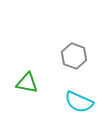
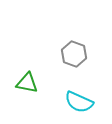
gray hexagon: moved 2 px up
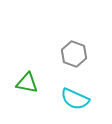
cyan semicircle: moved 4 px left, 3 px up
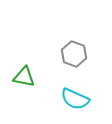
green triangle: moved 3 px left, 6 px up
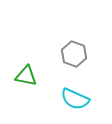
green triangle: moved 2 px right, 1 px up
